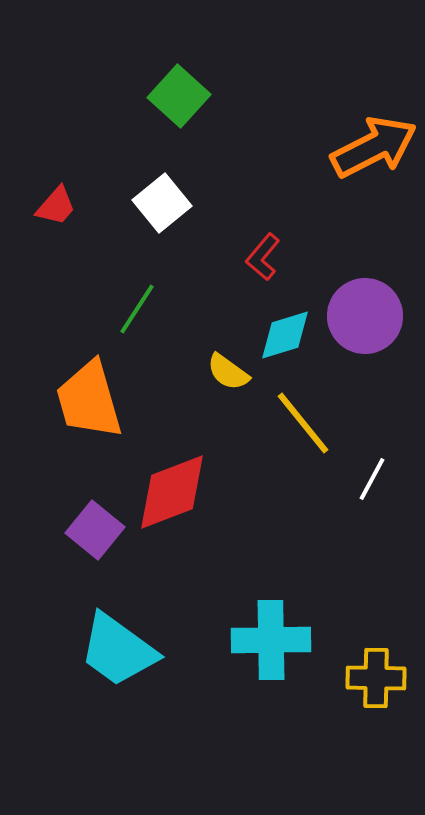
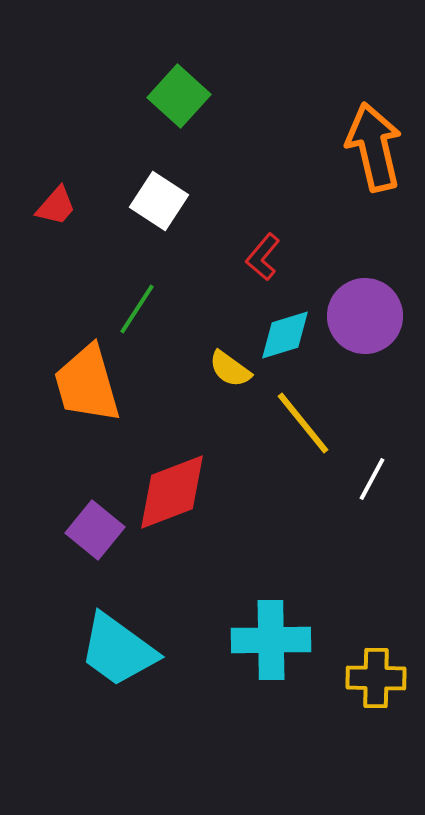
orange arrow: rotated 76 degrees counterclockwise
white square: moved 3 px left, 2 px up; rotated 18 degrees counterclockwise
yellow semicircle: moved 2 px right, 3 px up
orange trapezoid: moved 2 px left, 16 px up
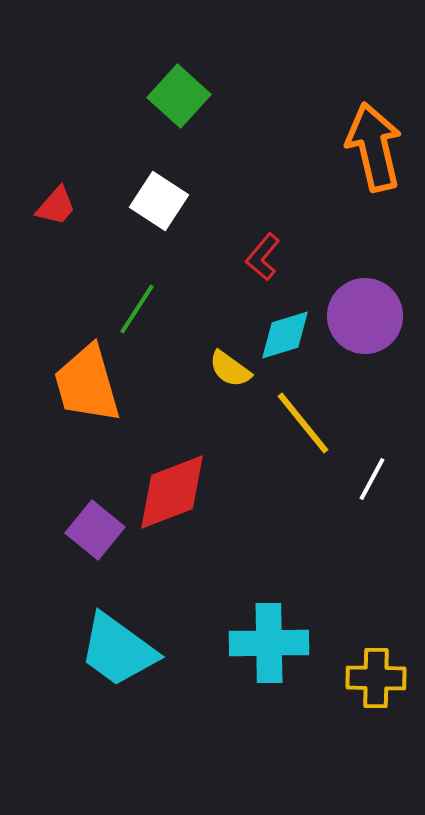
cyan cross: moved 2 px left, 3 px down
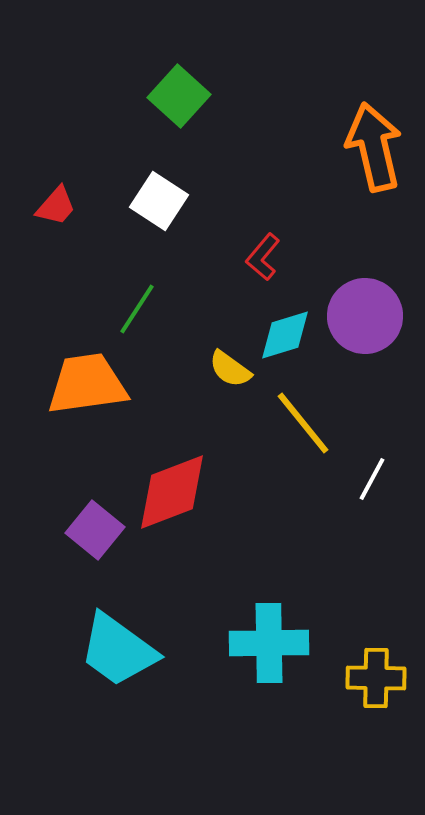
orange trapezoid: rotated 98 degrees clockwise
